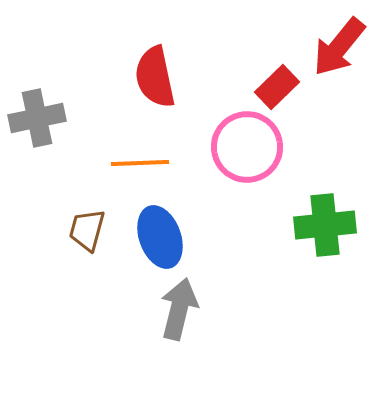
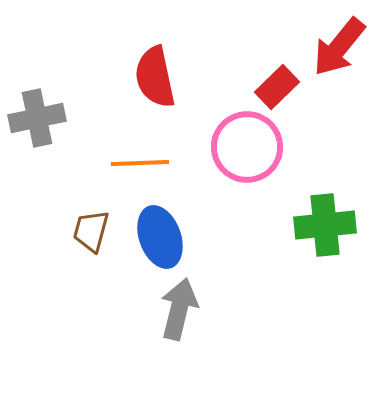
brown trapezoid: moved 4 px right, 1 px down
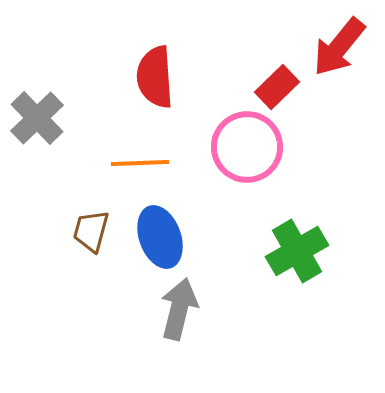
red semicircle: rotated 8 degrees clockwise
gray cross: rotated 32 degrees counterclockwise
green cross: moved 28 px left, 26 px down; rotated 24 degrees counterclockwise
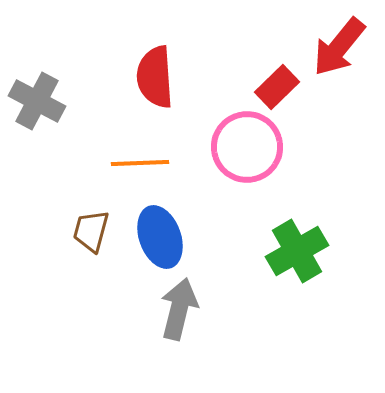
gray cross: moved 17 px up; rotated 18 degrees counterclockwise
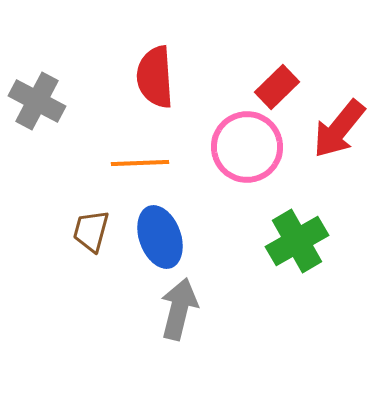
red arrow: moved 82 px down
green cross: moved 10 px up
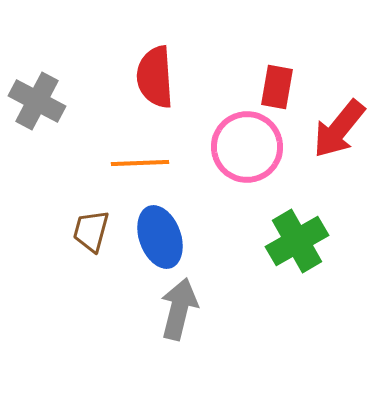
red rectangle: rotated 36 degrees counterclockwise
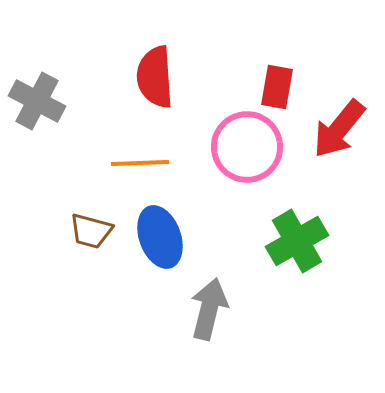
brown trapezoid: rotated 90 degrees counterclockwise
gray arrow: moved 30 px right
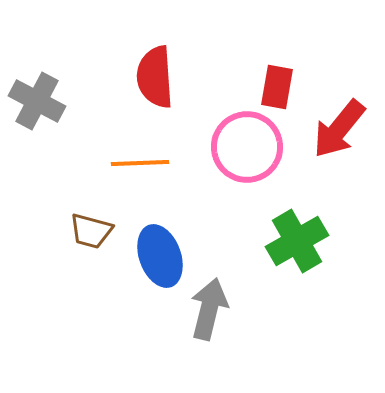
blue ellipse: moved 19 px down
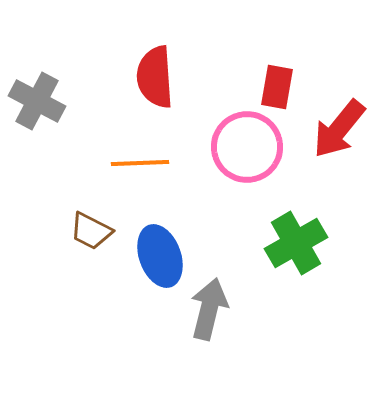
brown trapezoid: rotated 12 degrees clockwise
green cross: moved 1 px left, 2 px down
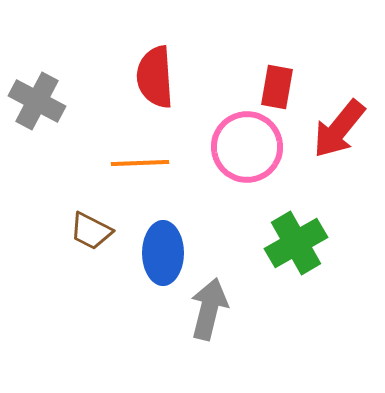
blue ellipse: moved 3 px right, 3 px up; rotated 20 degrees clockwise
